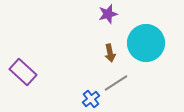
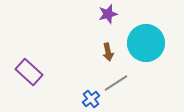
brown arrow: moved 2 px left, 1 px up
purple rectangle: moved 6 px right
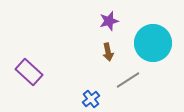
purple star: moved 1 px right, 7 px down
cyan circle: moved 7 px right
gray line: moved 12 px right, 3 px up
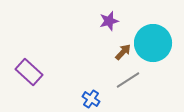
brown arrow: moved 15 px right; rotated 126 degrees counterclockwise
blue cross: rotated 18 degrees counterclockwise
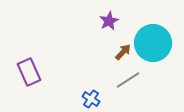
purple star: rotated 12 degrees counterclockwise
purple rectangle: rotated 24 degrees clockwise
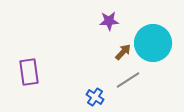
purple star: rotated 24 degrees clockwise
purple rectangle: rotated 16 degrees clockwise
blue cross: moved 4 px right, 2 px up
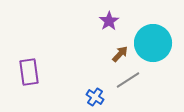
purple star: rotated 30 degrees counterclockwise
brown arrow: moved 3 px left, 2 px down
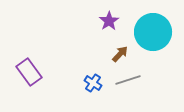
cyan circle: moved 11 px up
purple rectangle: rotated 28 degrees counterclockwise
gray line: rotated 15 degrees clockwise
blue cross: moved 2 px left, 14 px up
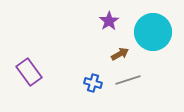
brown arrow: rotated 18 degrees clockwise
blue cross: rotated 18 degrees counterclockwise
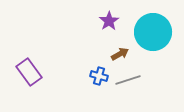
blue cross: moved 6 px right, 7 px up
